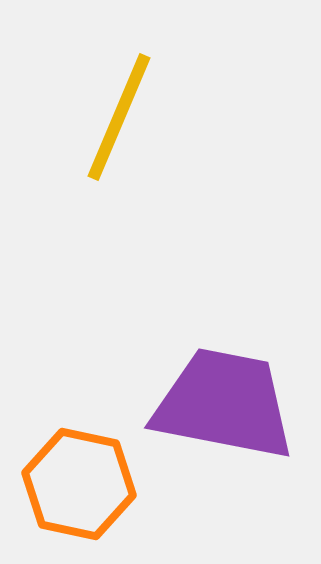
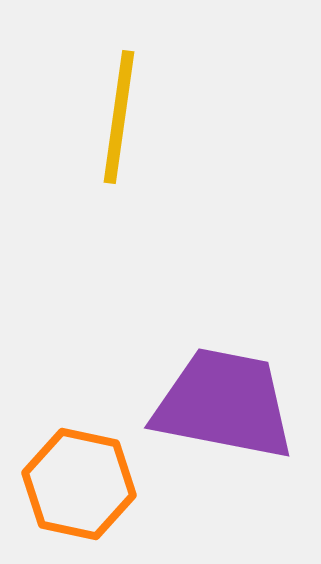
yellow line: rotated 15 degrees counterclockwise
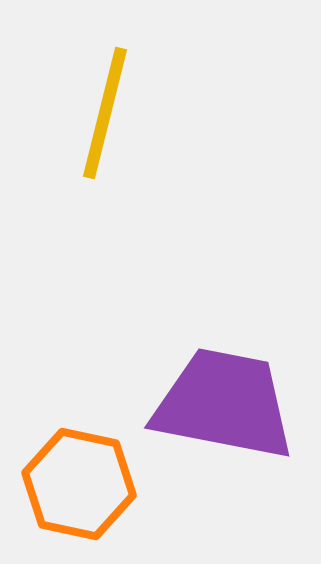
yellow line: moved 14 px left, 4 px up; rotated 6 degrees clockwise
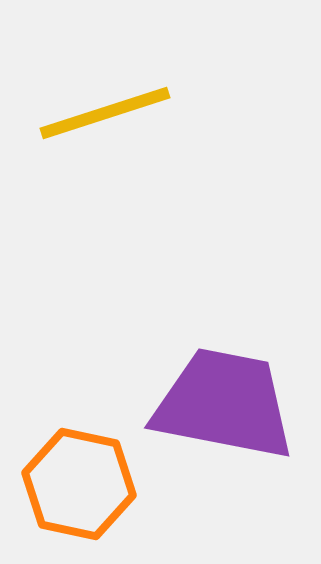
yellow line: rotated 58 degrees clockwise
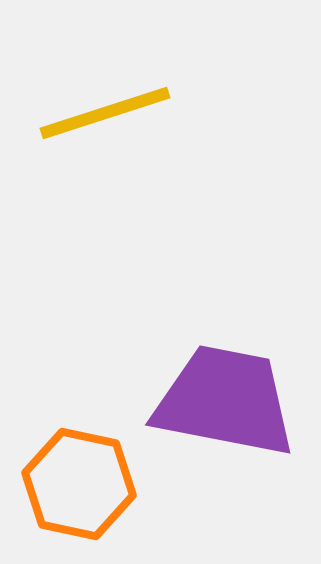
purple trapezoid: moved 1 px right, 3 px up
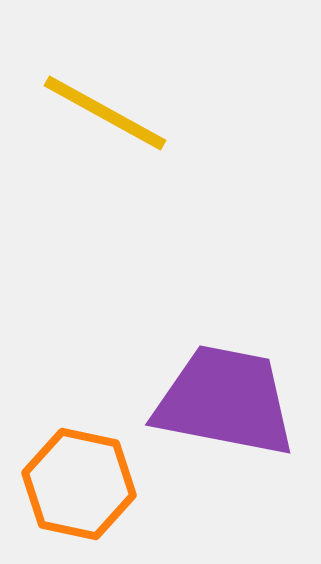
yellow line: rotated 47 degrees clockwise
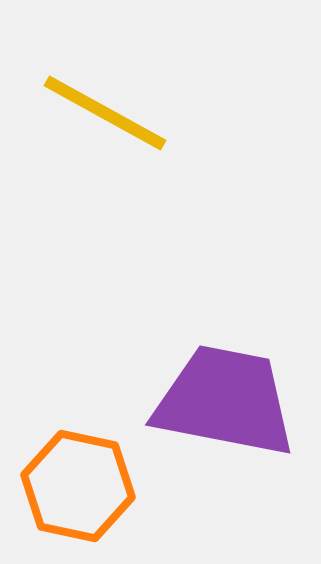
orange hexagon: moved 1 px left, 2 px down
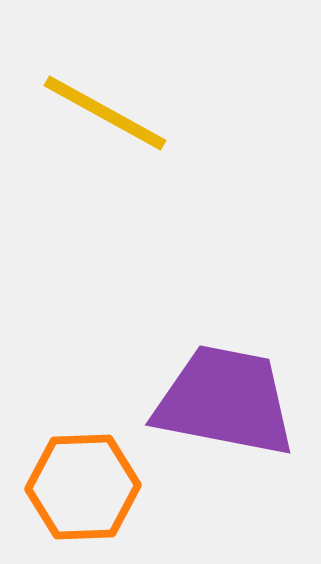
orange hexagon: moved 5 px right, 1 px down; rotated 14 degrees counterclockwise
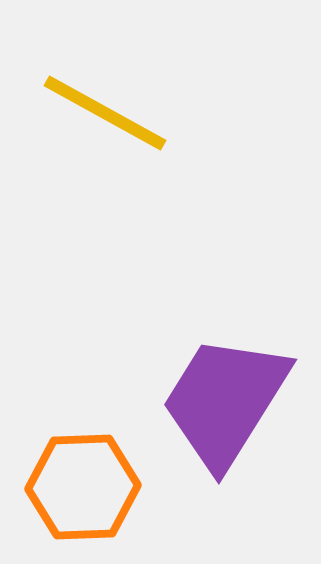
purple trapezoid: rotated 69 degrees counterclockwise
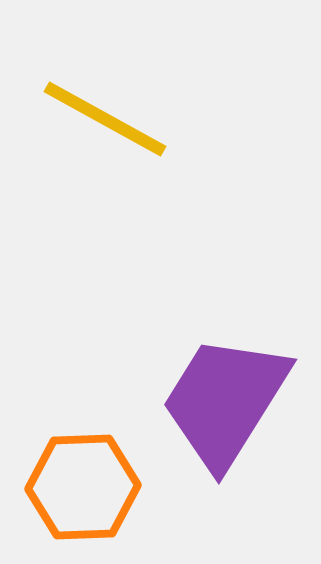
yellow line: moved 6 px down
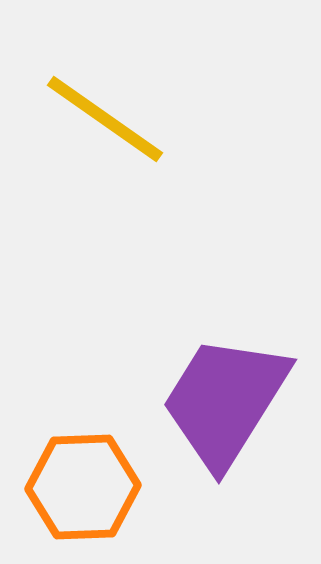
yellow line: rotated 6 degrees clockwise
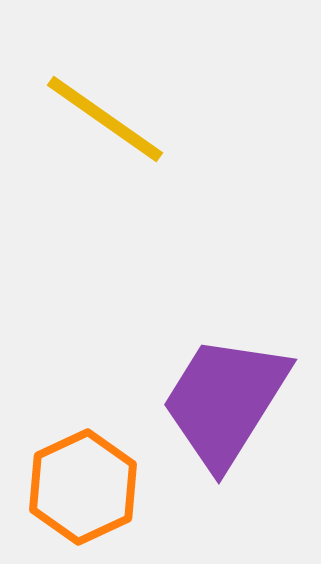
orange hexagon: rotated 23 degrees counterclockwise
